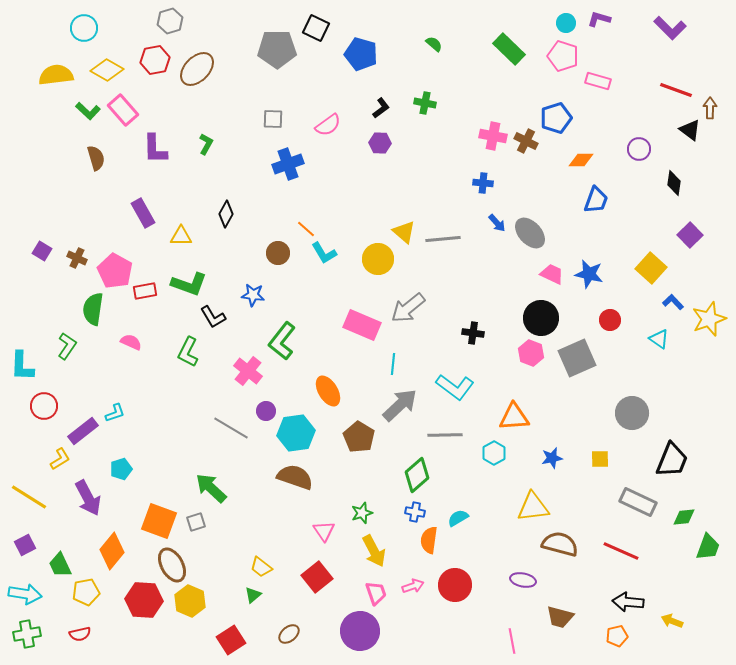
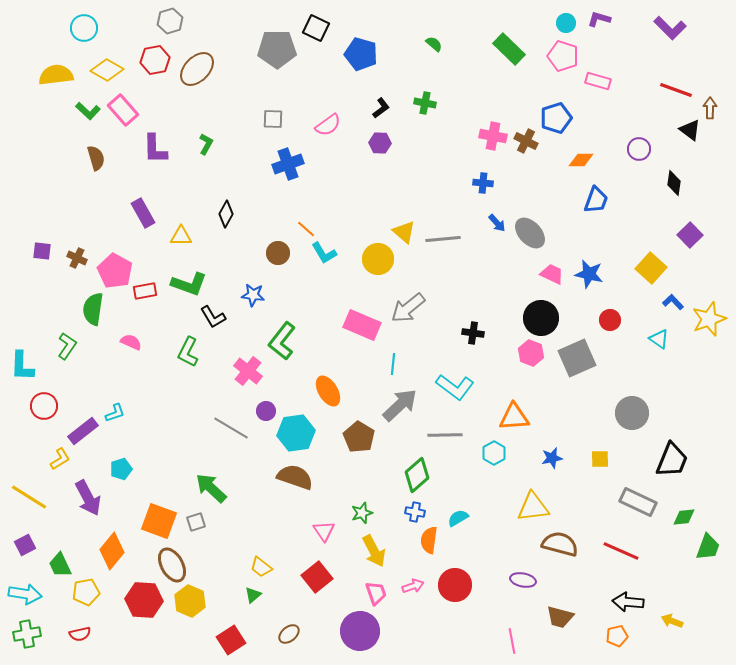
purple square at (42, 251): rotated 24 degrees counterclockwise
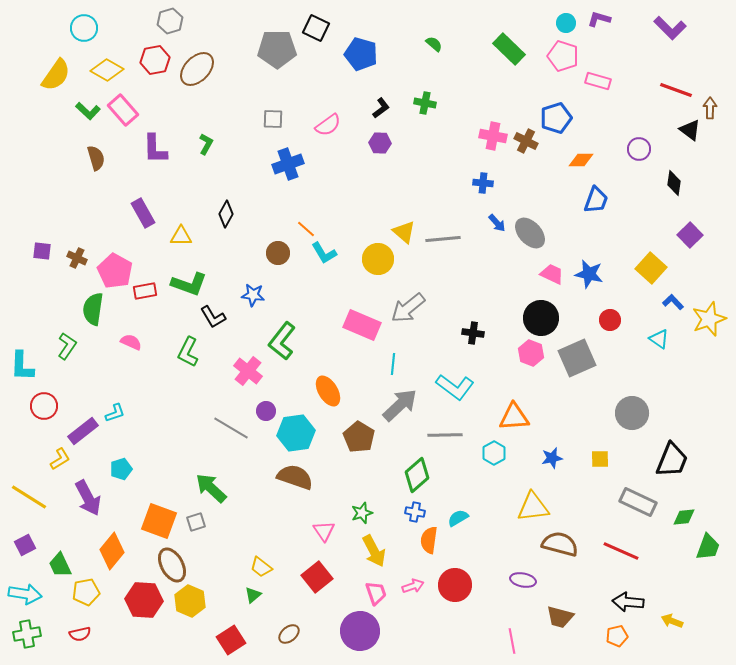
yellow semicircle at (56, 75): rotated 132 degrees clockwise
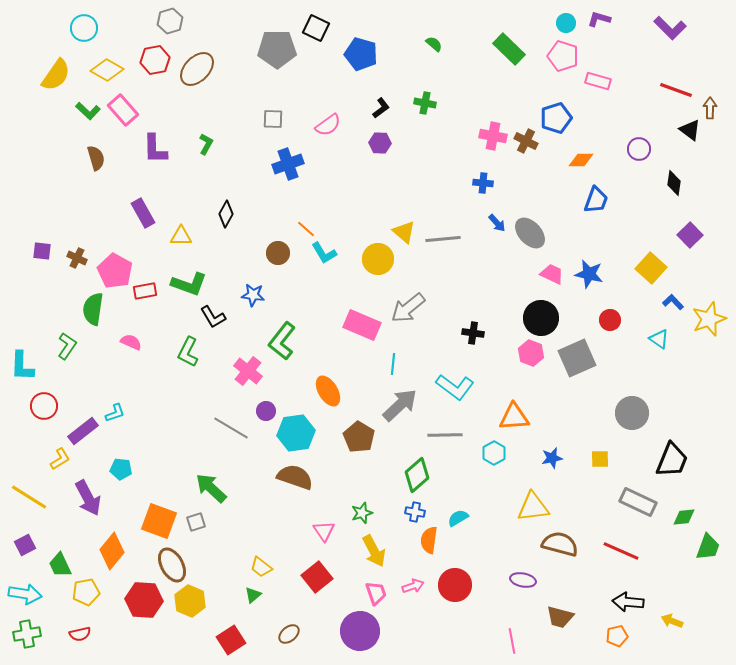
cyan pentagon at (121, 469): rotated 25 degrees clockwise
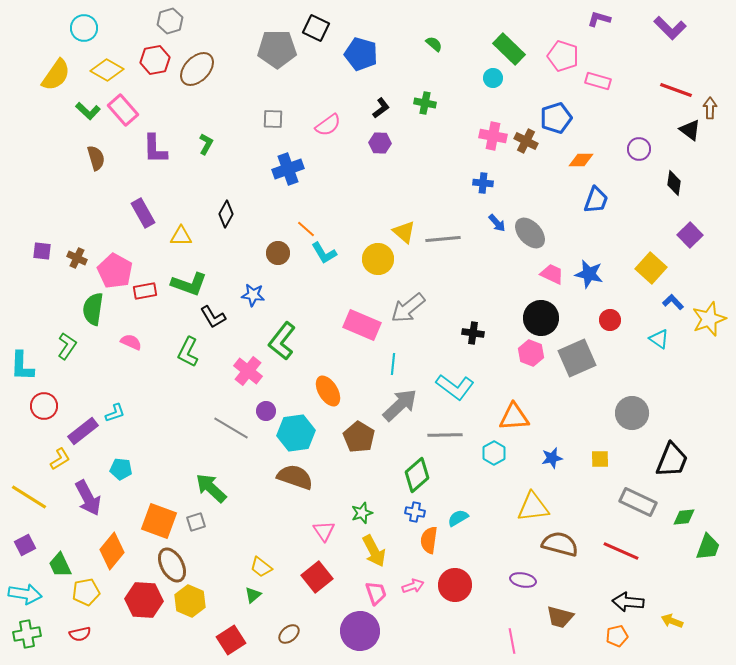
cyan circle at (566, 23): moved 73 px left, 55 px down
blue cross at (288, 164): moved 5 px down
